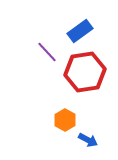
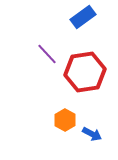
blue rectangle: moved 3 px right, 14 px up
purple line: moved 2 px down
blue arrow: moved 4 px right, 6 px up
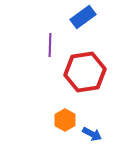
purple line: moved 3 px right, 9 px up; rotated 45 degrees clockwise
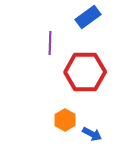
blue rectangle: moved 5 px right
purple line: moved 2 px up
red hexagon: rotated 9 degrees clockwise
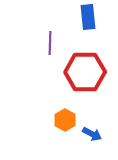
blue rectangle: rotated 60 degrees counterclockwise
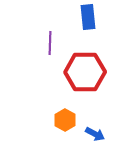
blue arrow: moved 3 px right
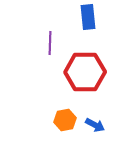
orange hexagon: rotated 20 degrees clockwise
blue arrow: moved 9 px up
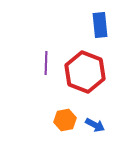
blue rectangle: moved 12 px right, 8 px down
purple line: moved 4 px left, 20 px down
red hexagon: rotated 21 degrees clockwise
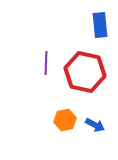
red hexagon: rotated 9 degrees counterclockwise
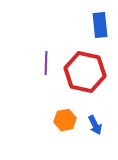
blue arrow: rotated 36 degrees clockwise
